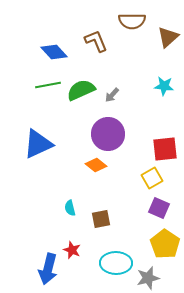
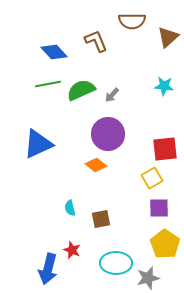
green line: moved 1 px up
purple square: rotated 25 degrees counterclockwise
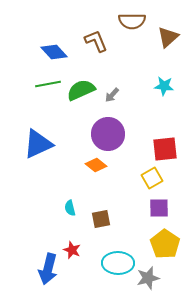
cyan ellipse: moved 2 px right
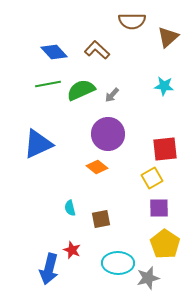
brown L-shape: moved 1 px right, 9 px down; rotated 25 degrees counterclockwise
orange diamond: moved 1 px right, 2 px down
blue arrow: moved 1 px right
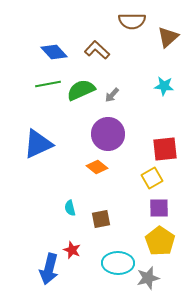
yellow pentagon: moved 5 px left, 3 px up
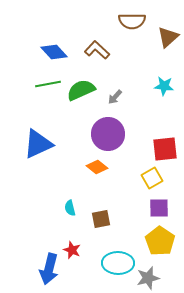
gray arrow: moved 3 px right, 2 px down
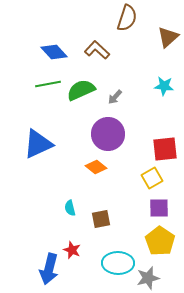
brown semicircle: moved 5 px left, 3 px up; rotated 72 degrees counterclockwise
orange diamond: moved 1 px left
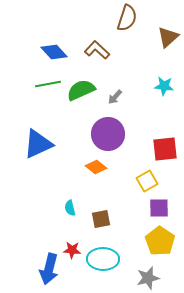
yellow square: moved 5 px left, 3 px down
red star: rotated 18 degrees counterclockwise
cyan ellipse: moved 15 px left, 4 px up
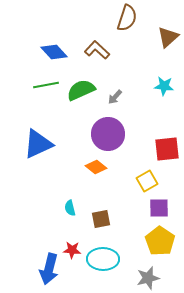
green line: moved 2 px left, 1 px down
red square: moved 2 px right
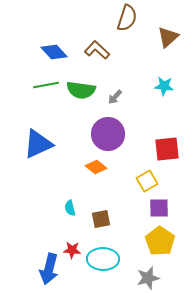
green semicircle: rotated 148 degrees counterclockwise
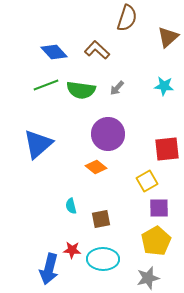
green line: rotated 10 degrees counterclockwise
gray arrow: moved 2 px right, 9 px up
blue triangle: rotated 16 degrees counterclockwise
cyan semicircle: moved 1 px right, 2 px up
yellow pentagon: moved 4 px left; rotated 8 degrees clockwise
